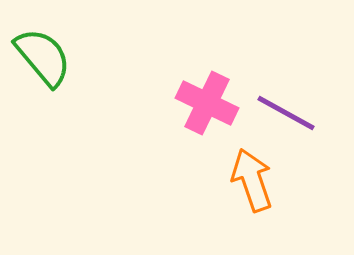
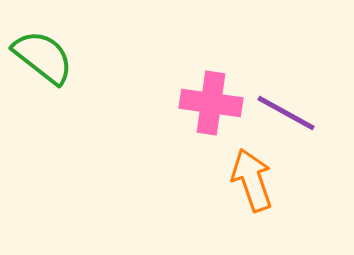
green semicircle: rotated 12 degrees counterclockwise
pink cross: moved 4 px right; rotated 18 degrees counterclockwise
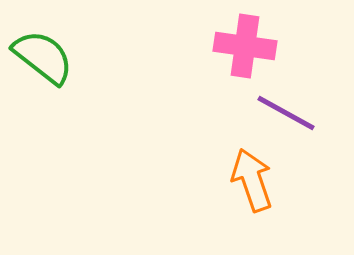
pink cross: moved 34 px right, 57 px up
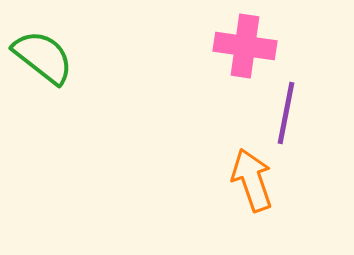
purple line: rotated 72 degrees clockwise
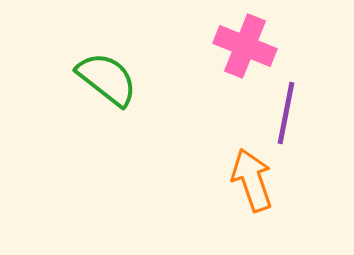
pink cross: rotated 14 degrees clockwise
green semicircle: moved 64 px right, 22 px down
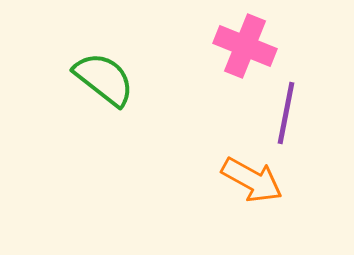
green semicircle: moved 3 px left
orange arrow: rotated 138 degrees clockwise
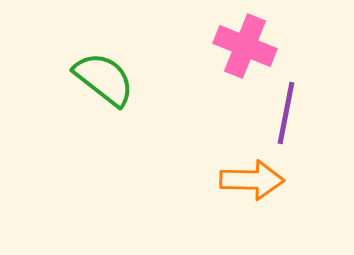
orange arrow: rotated 28 degrees counterclockwise
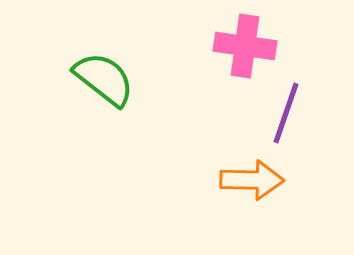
pink cross: rotated 14 degrees counterclockwise
purple line: rotated 8 degrees clockwise
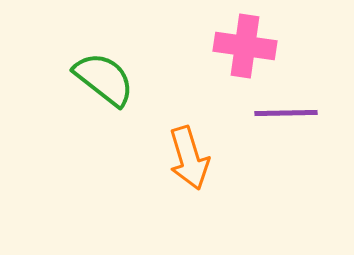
purple line: rotated 70 degrees clockwise
orange arrow: moved 63 px left, 22 px up; rotated 72 degrees clockwise
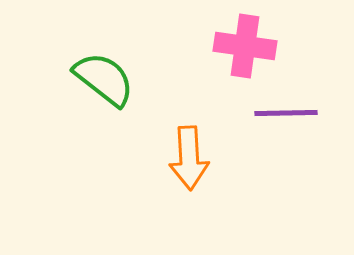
orange arrow: rotated 14 degrees clockwise
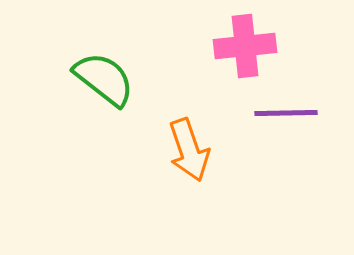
pink cross: rotated 14 degrees counterclockwise
orange arrow: moved 8 px up; rotated 16 degrees counterclockwise
